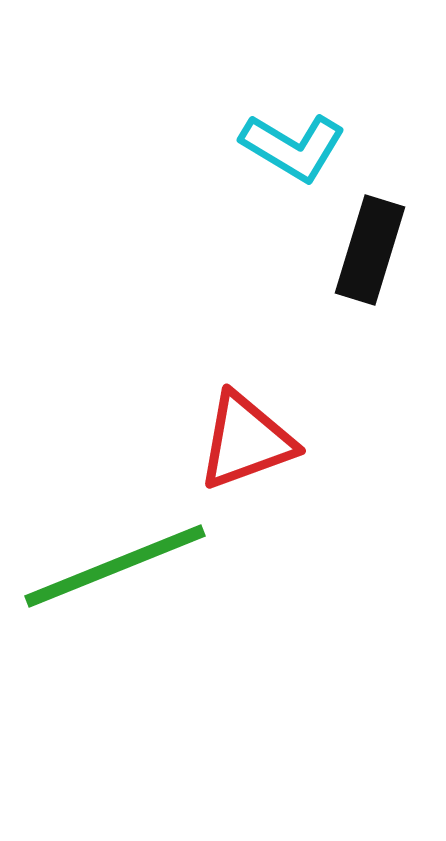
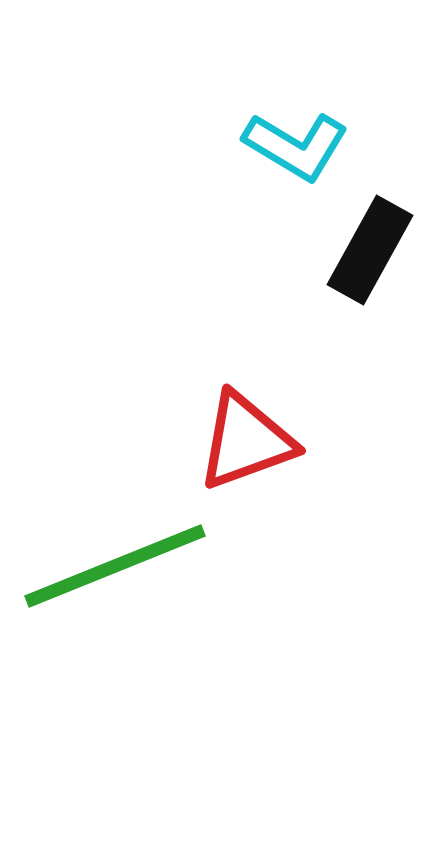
cyan L-shape: moved 3 px right, 1 px up
black rectangle: rotated 12 degrees clockwise
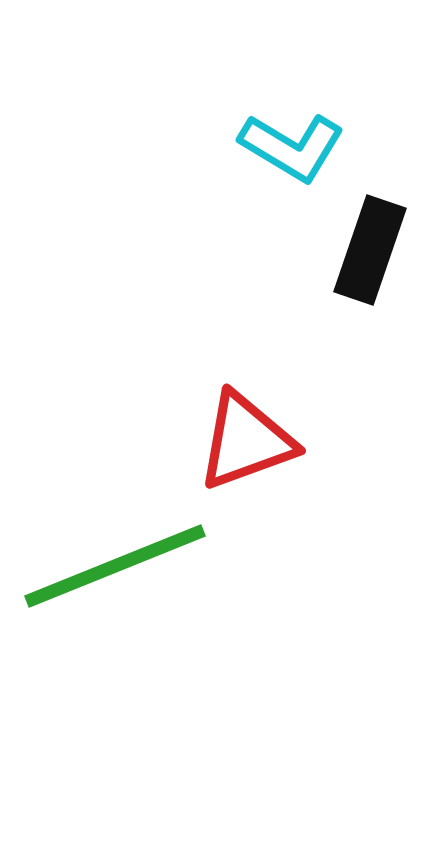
cyan L-shape: moved 4 px left, 1 px down
black rectangle: rotated 10 degrees counterclockwise
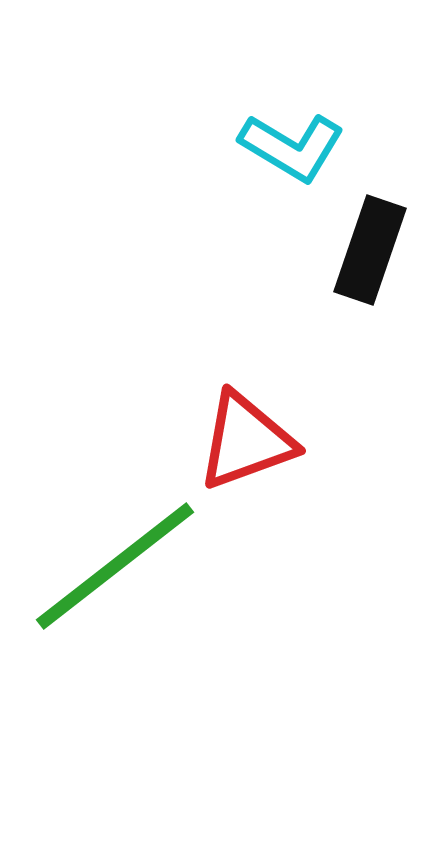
green line: rotated 16 degrees counterclockwise
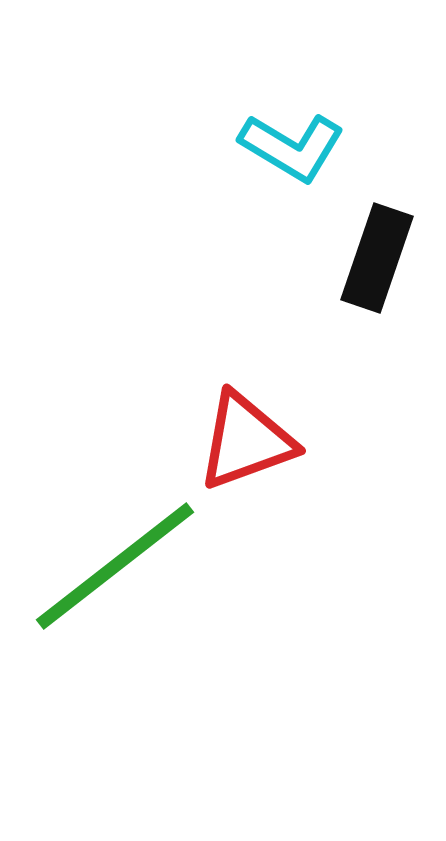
black rectangle: moved 7 px right, 8 px down
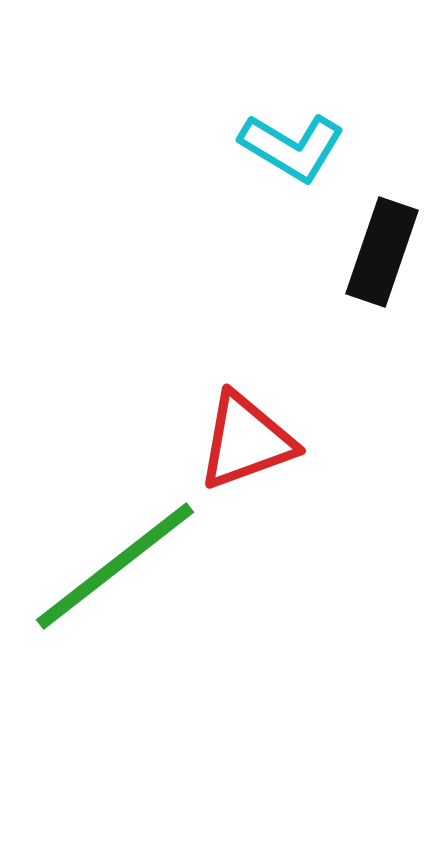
black rectangle: moved 5 px right, 6 px up
